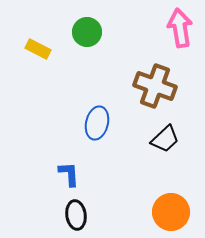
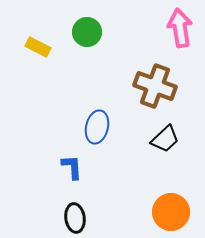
yellow rectangle: moved 2 px up
blue ellipse: moved 4 px down
blue L-shape: moved 3 px right, 7 px up
black ellipse: moved 1 px left, 3 px down
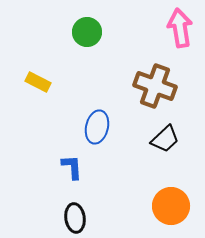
yellow rectangle: moved 35 px down
orange circle: moved 6 px up
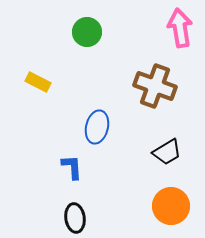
black trapezoid: moved 2 px right, 13 px down; rotated 12 degrees clockwise
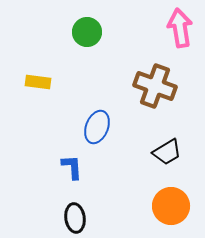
yellow rectangle: rotated 20 degrees counterclockwise
blue ellipse: rotated 8 degrees clockwise
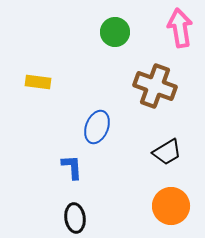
green circle: moved 28 px right
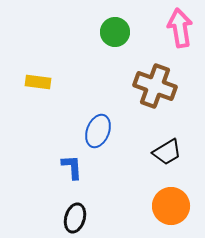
blue ellipse: moved 1 px right, 4 px down
black ellipse: rotated 24 degrees clockwise
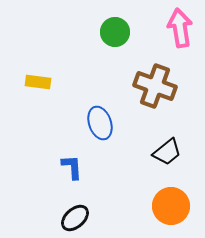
blue ellipse: moved 2 px right, 8 px up; rotated 40 degrees counterclockwise
black trapezoid: rotated 8 degrees counterclockwise
black ellipse: rotated 32 degrees clockwise
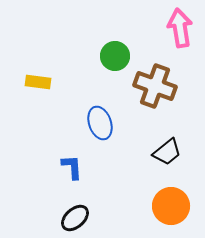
green circle: moved 24 px down
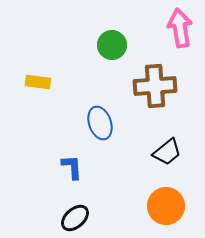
green circle: moved 3 px left, 11 px up
brown cross: rotated 24 degrees counterclockwise
orange circle: moved 5 px left
